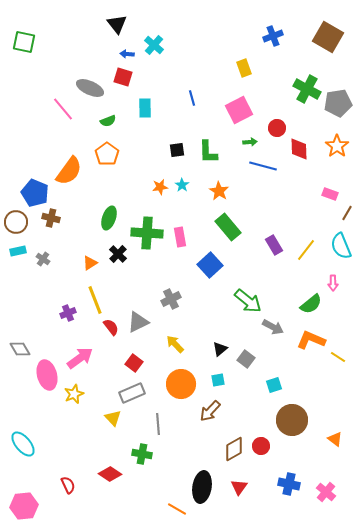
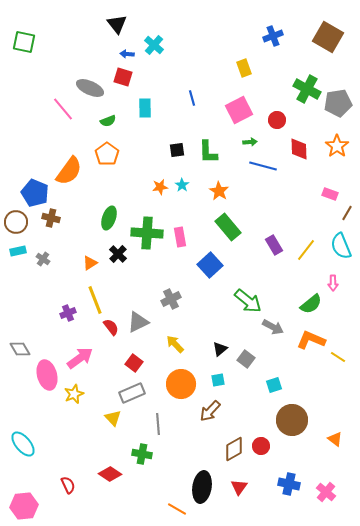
red circle at (277, 128): moved 8 px up
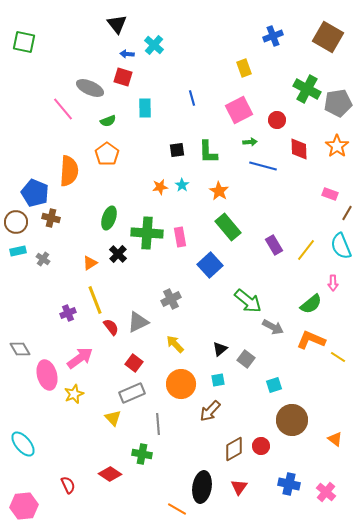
orange semicircle at (69, 171): rotated 32 degrees counterclockwise
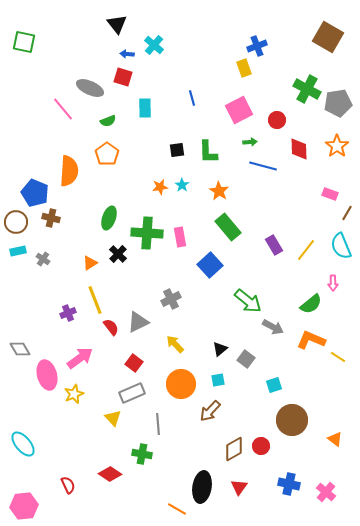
blue cross at (273, 36): moved 16 px left, 10 px down
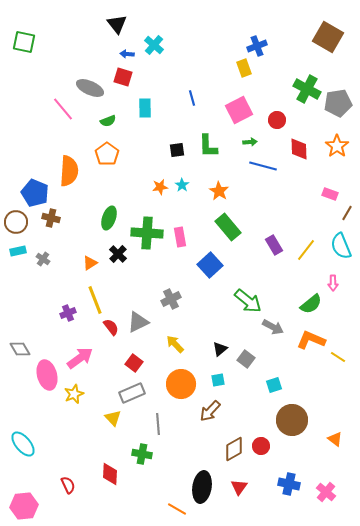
green L-shape at (208, 152): moved 6 px up
red diamond at (110, 474): rotated 60 degrees clockwise
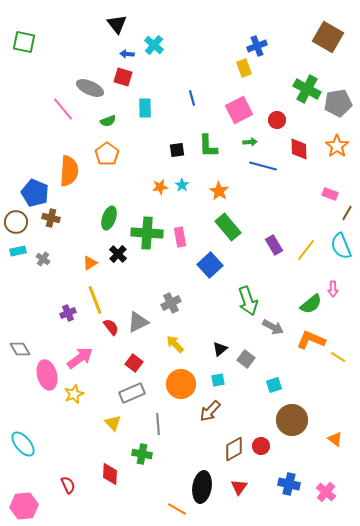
pink arrow at (333, 283): moved 6 px down
gray cross at (171, 299): moved 4 px down
green arrow at (248, 301): rotated 32 degrees clockwise
yellow triangle at (113, 418): moved 5 px down
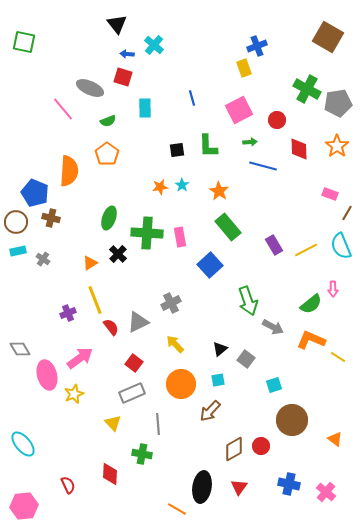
yellow line at (306, 250): rotated 25 degrees clockwise
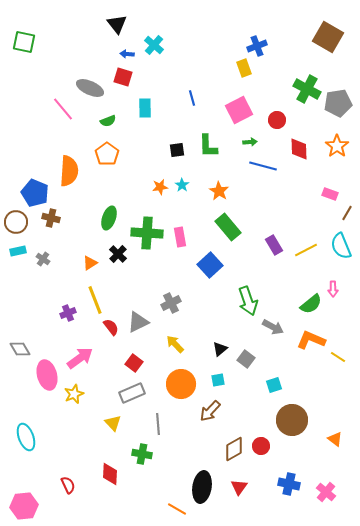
cyan ellipse at (23, 444): moved 3 px right, 7 px up; rotated 20 degrees clockwise
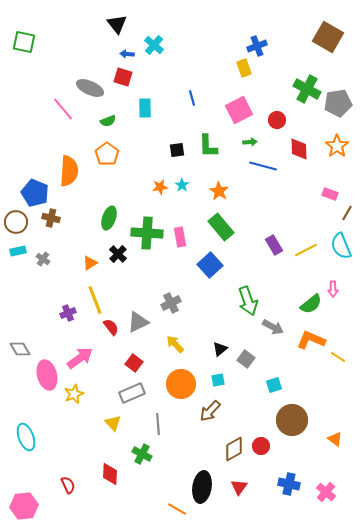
green rectangle at (228, 227): moved 7 px left
green cross at (142, 454): rotated 18 degrees clockwise
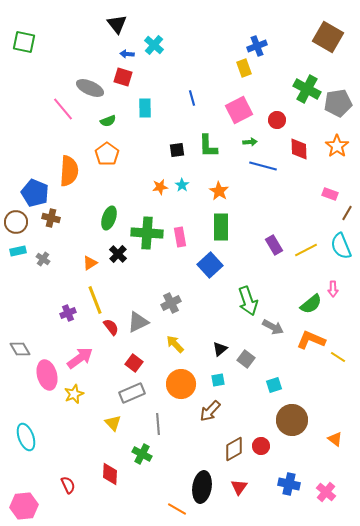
green rectangle at (221, 227): rotated 40 degrees clockwise
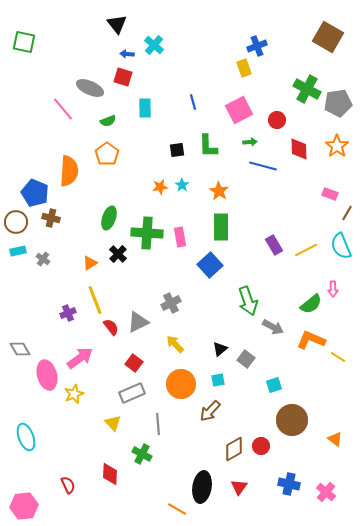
blue line at (192, 98): moved 1 px right, 4 px down
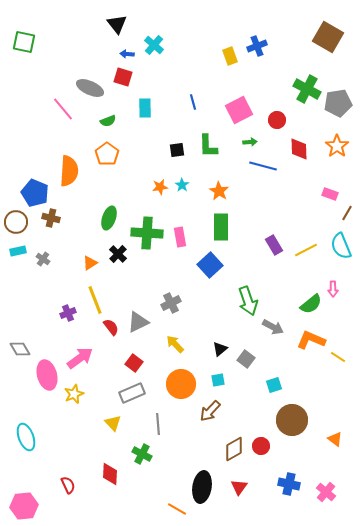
yellow rectangle at (244, 68): moved 14 px left, 12 px up
